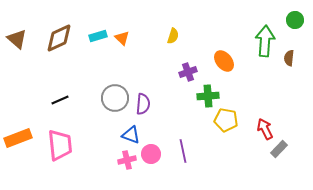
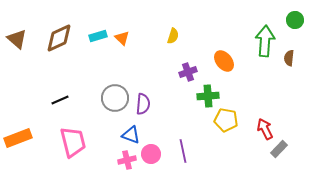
pink trapezoid: moved 13 px right, 3 px up; rotated 8 degrees counterclockwise
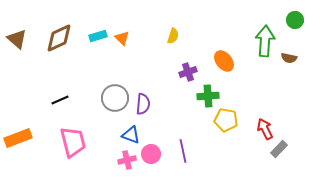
brown semicircle: rotated 84 degrees counterclockwise
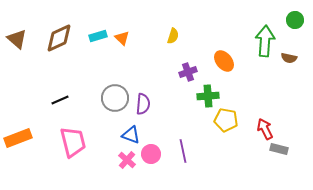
gray rectangle: rotated 60 degrees clockwise
pink cross: rotated 36 degrees counterclockwise
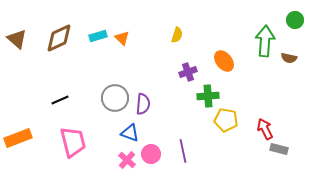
yellow semicircle: moved 4 px right, 1 px up
blue triangle: moved 1 px left, 2 px up
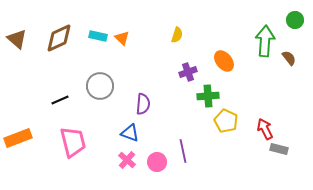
cyan rectangle: rotated 30 degrees clockwise
brown semicircle: rotated 140 degrees counterclockwise
gray circle: moved 15 px left, 12 px up
yellow pentagon: moved 1 px down; rotated 15 degrees clockwise
pink circle: moved 6 px right, 8 px down
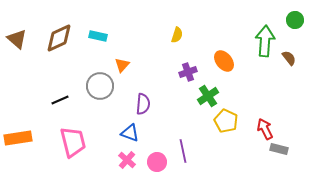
orange triangle: moved 27 px down; rotated 28 degrees clockwise
green cross: rotated 30 degrees counterclockwise
orange rectangle: rotated 12 degrees clockwise
